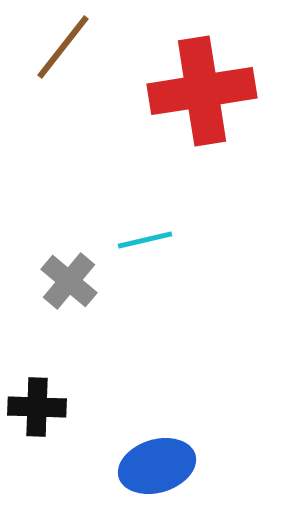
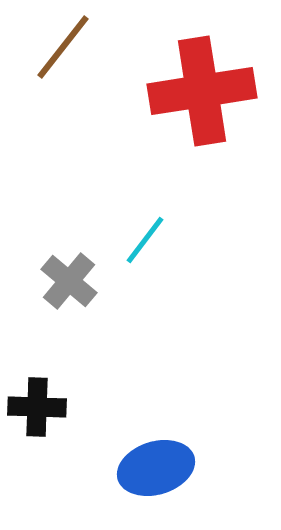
cyan line: rotated 40 degrees counterclockwise
blue ellipse: moved 1 px left, 2 px down
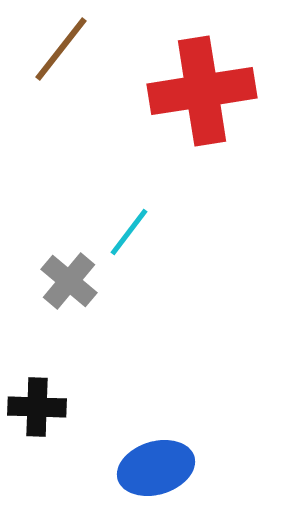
brown line: moved 2 px left, 2 px down
cyan line: moved 16 px left, 8 px up
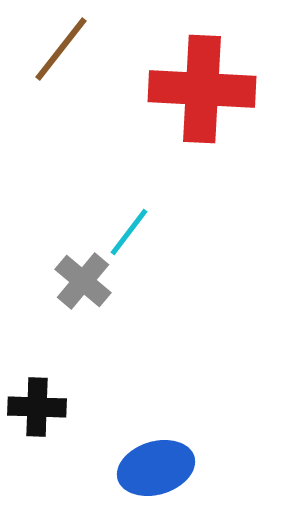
red cross: moved 2 px up; rotated 12 degrees clockwise
gray cross: moved 14 px right
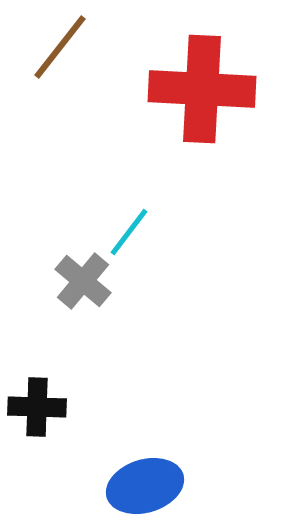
brown line: moved 1 px left, 2 px up
blue ellipse: moved 11 px left, 18 px down
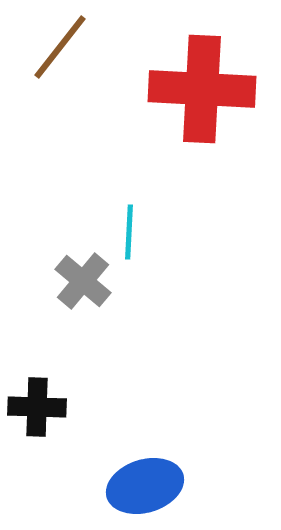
cyan line: rotated 34 degrees counterclockwise
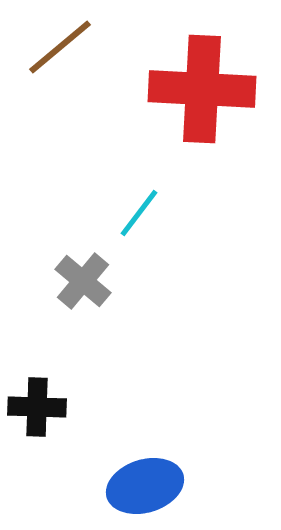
brown line: rotated 12 degrees clockwise
cyan line: moved 10 px right, 19 px up; rotated 34 degrees clockwise
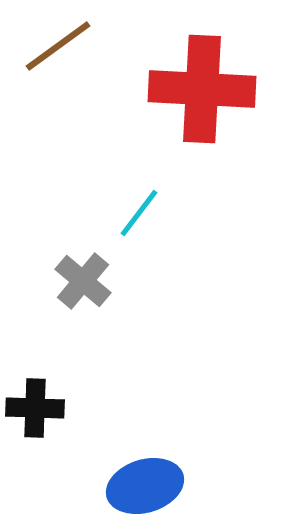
brown line: moved 2 px left, 1 px up; rotated 4 degrees clockwise
black cross: moved 2 px left, 1 px down
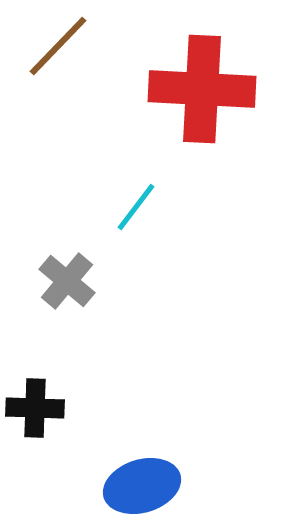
brown line: rotated 10 degrees counterclockwise
cyan line: moved 3 px left, 6 px up
gray cross: moved 16 px left
blue ellipse: moved 3 px left
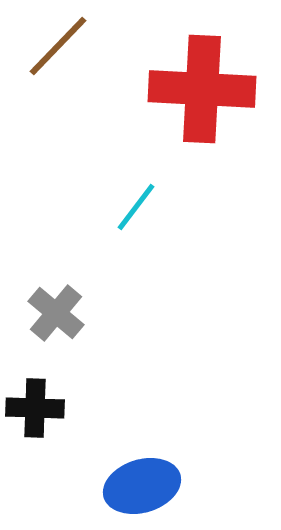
gray cross: moved 11 px left, 32 px down
